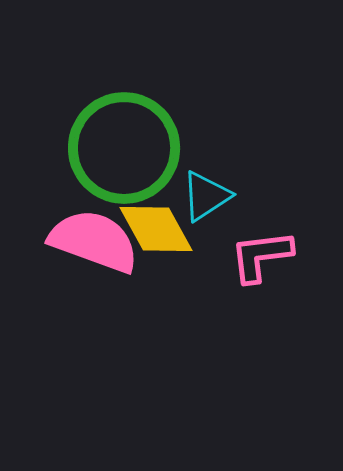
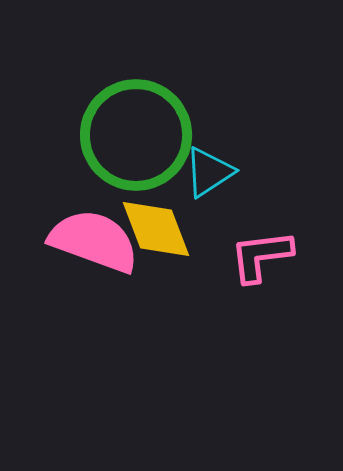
green circle: moved 12 px right, 13 px up
cyan triangle: moved 3 px right, 24 px up
yellow diamond: rotated 8 degrees clockwise
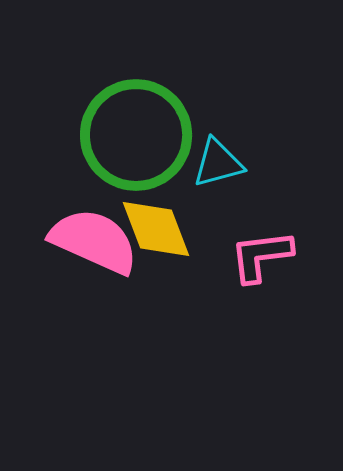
cyan triangle: moved 9 px right, 9 px up; rotated 18 degrees clockwise
pink semicircle: rotated 4 degrees clockwise
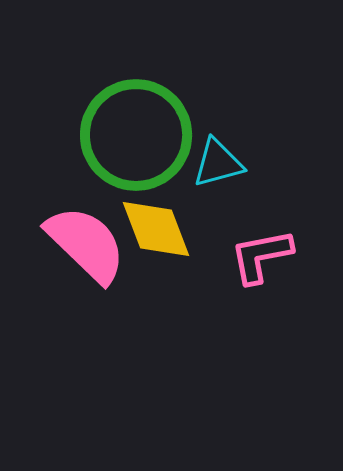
pink semicircle: moved 8 px left, 3 px down; rotated 20 degrees clockwise
pink L-shape: rotated 4 degrees counterclockwise
